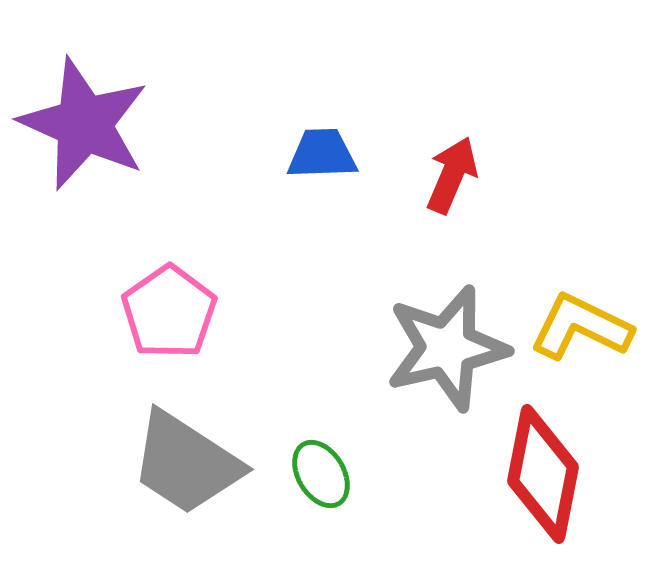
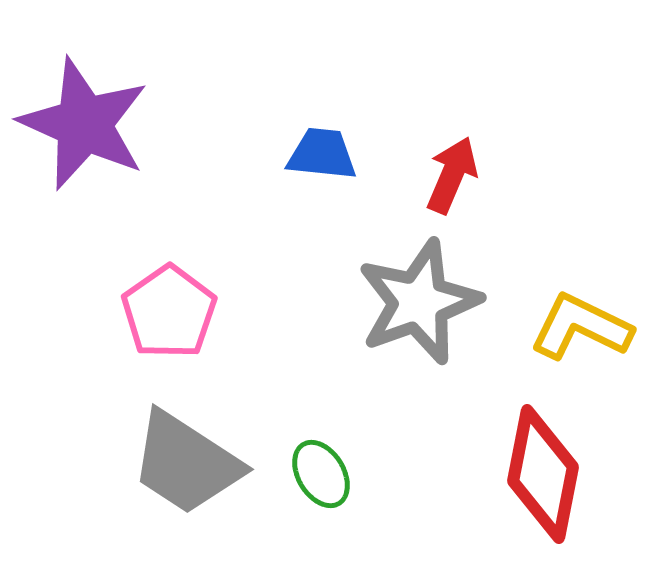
blue trapezoid: rotated 8 degrees clockwise
gray star: moved 28 px left, 46 px up; rotated 7 degrees counterclockwise
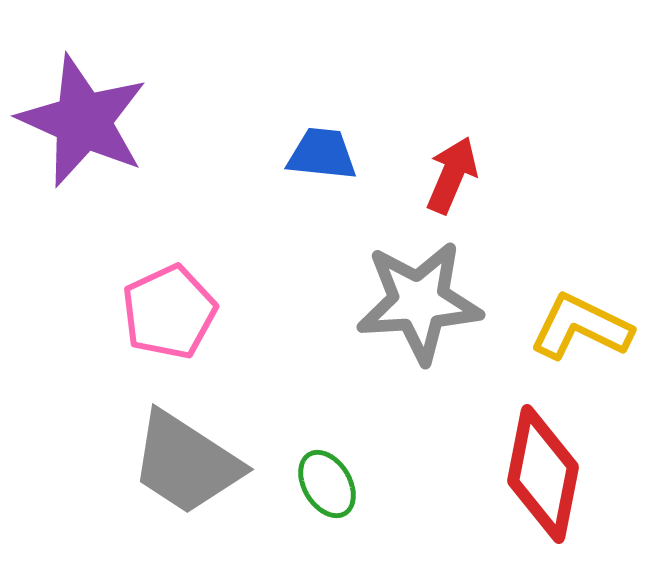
purple star: moved 1 px left, 3 px up
gray star: rotated 16 degrees clockwise
pink pentagon: rotated 10 degrees clockwise
green ellipse: moved 6 px right, 10 px down
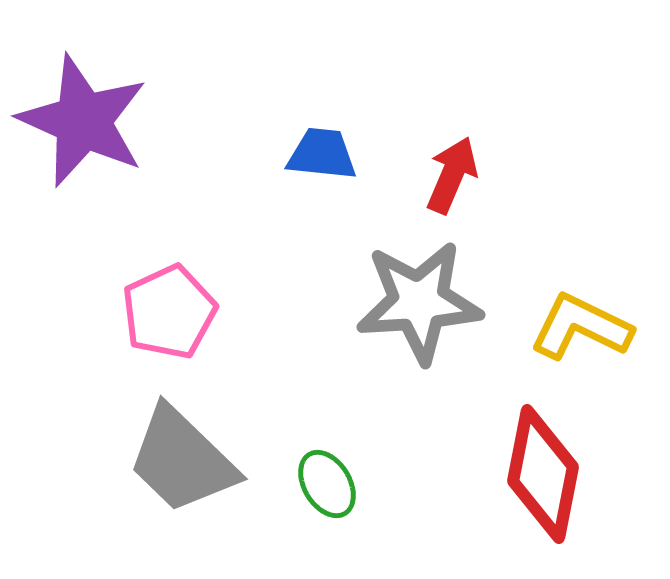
gray trapezoid: moved 4 px left, 3 px up; rotated 11 degrees clockwise
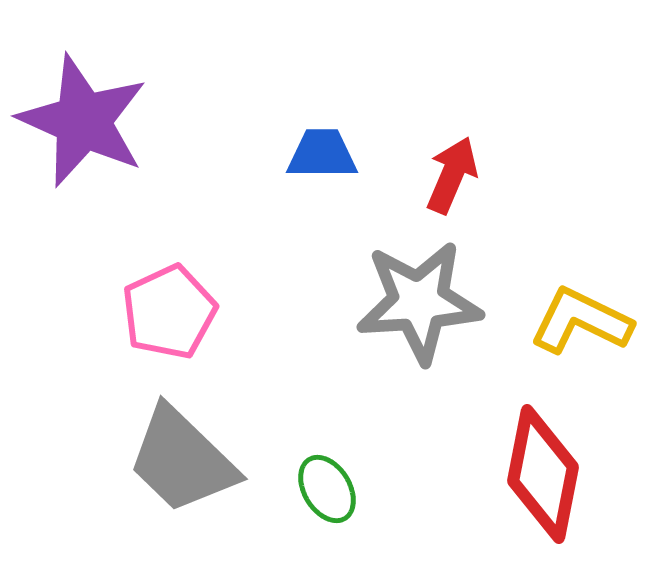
blue trapezoid: rotated 6 degrees counterclockwise
yellow L-shape: moved 6 px up
green ellipse: moved 5 px down
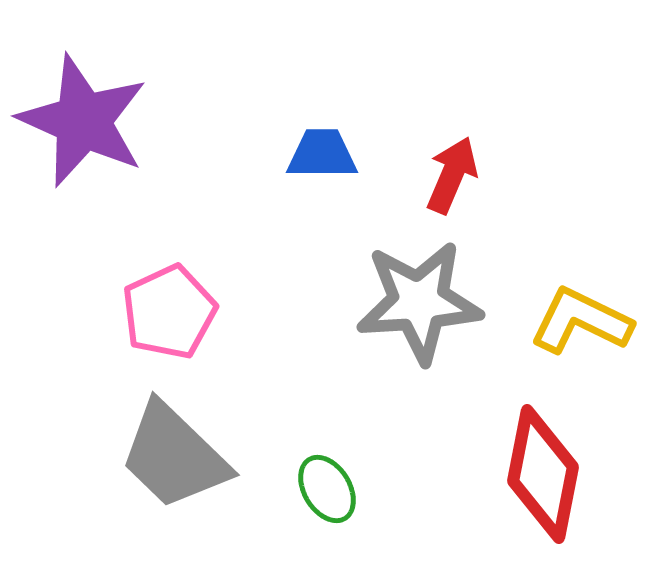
gray trapezoid: moved 8 px left, 4 px up
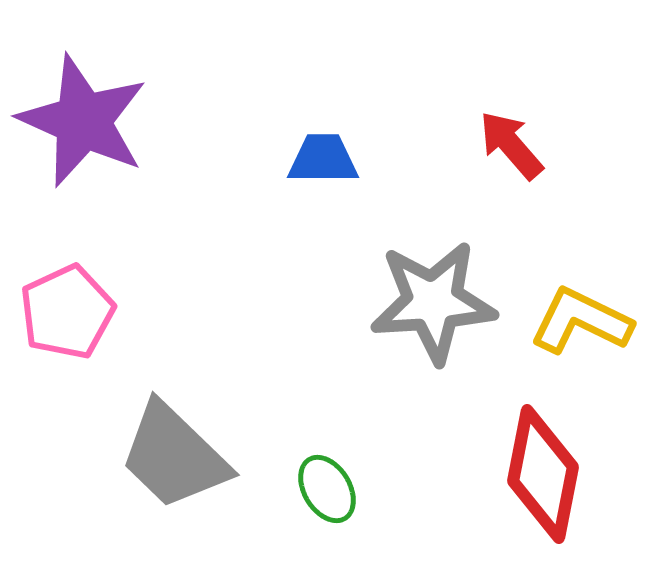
blue trapezoid: moved 1 px right, 5 px down
red arrow: moved 59 px right, 30 px up; rotated 64 degrees counterclockwise
gray star: moved 14 px right
pink pentagon: moved 102 px left
